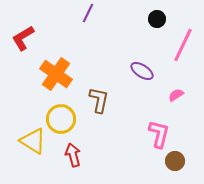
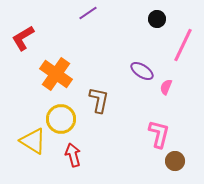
purple line: rotated 30 degrees clockwise
pink semicircle: moved 10 px left, 8 px up; rotated 35 degrees counterclockwise
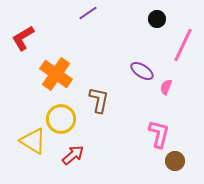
red arrow: rotated 65 degrees clockwise
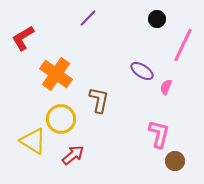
purple line: moved 5 px down; rotated 12 degrees counterclockwise
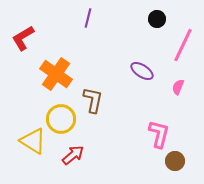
purple line: rotated 30 degrees counterclockwise
pink semicircle: moved 12 px right
brown L-shape: moved 6 px left
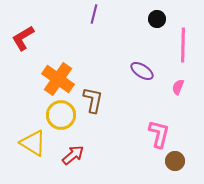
purple line: moved 6 px right, 4 px up
pink line: rotated 24 degrees counterclockwise
orange cross: moved 2 px right, 5 px down
yellow circle: moved 4 px up
yellow triangle: moved 2 px down
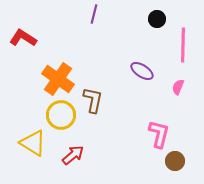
red L-shape: rotated 64 degrees clockwise
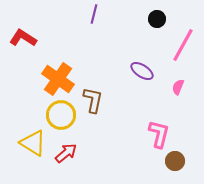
pink line: rotated 28 degrees clockwise
red arrow: moved 7 px left, 2 px up
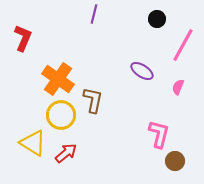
red L-shape: rotated 80 degrees clockwise
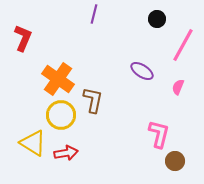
red arrow: rotated 30 degrees clockwise
